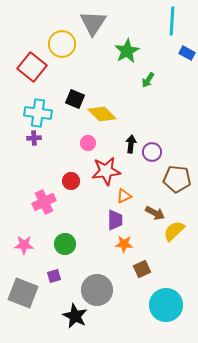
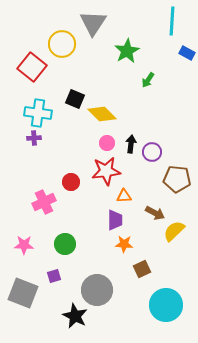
pink circle: moved 19 px right
red circle: moved 1 px down
orange triangle: rotated 21 degrees clockwise
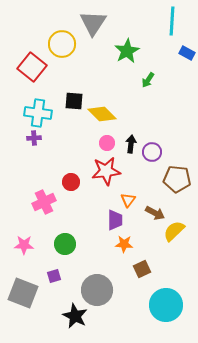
black square: moved 1 px left, 2 px down; rotated 18 degrees counterclockwise
orange triangle: moved 4 px right, 4 px down; rotated 49 degrees counterclockwise
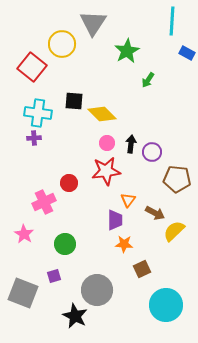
red circle: moved 2 px left, 1 px down
pink star: moved 11 px up; rotated 30 degrees clockwise
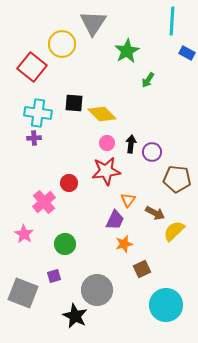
black square: moved 2 px down
pink cross: rotated 15 degrees counterclockwise
purple trapezoid: rotated 25 degrees clockwise
orange star: rotated 18 degrees counterclockwise
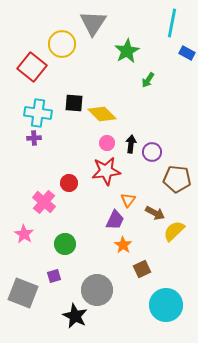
cyan line: moved 2 px down; rotated 8 degrees clockwise
pink cross: rotated 10 degrees counterclockwise
orange star: moved 1 px left, 1 px down; rotated 24 degrees counterclockwise
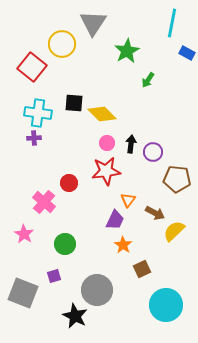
purple circle: moved 1 px right
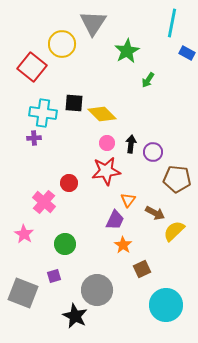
cyan cross: moved 5 px right
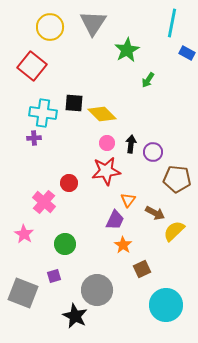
yellow circle: moved 12 px left, 17 px up
green star: moved 1 px up
red square: moved 1 px up
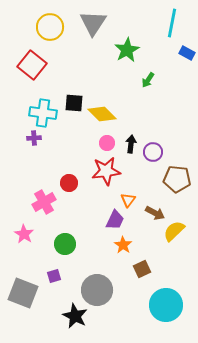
red square: moved 1 px up
pink cross: rotated 20 degrees clockwise
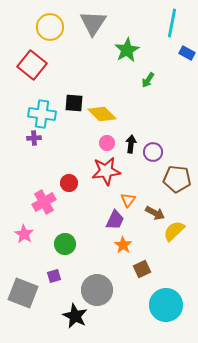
cyan cross: moved 1 px left, 1 px down
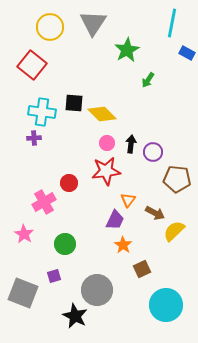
cyan cross: moved 2 px up
